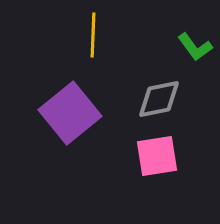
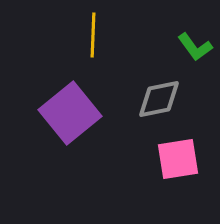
pink square: moved 21 px right, 3 px down
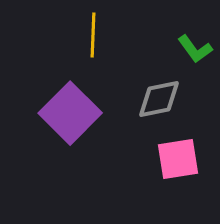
green L-shape: moved 2 px down
purple square: rotated 6 degrees counterclockwise
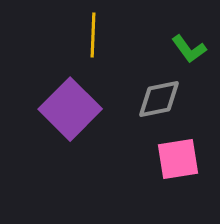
green L-shape: moved 6 px left
purple square: moved 4 px up
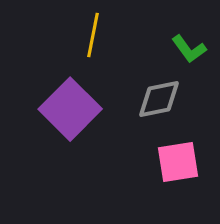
yellow line: rotated 9 degrees clockwise
pink square: moved 3 px down
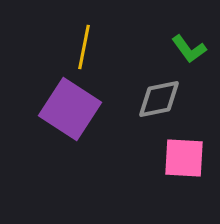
yellow line: moved 9 px left, 12 px down
purple square: rotated 12 degrees counterclockwise
pink square: moved 6 px right, 4 px up; rotated 12 degrees clockwise
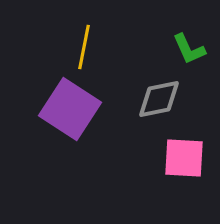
green L-shape: rotated 12 degrees clockwise
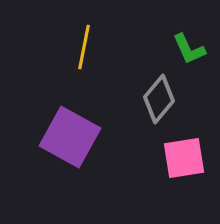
gray diamond: rotated 39 degrees counterclockwise
purple square: moved 28 px down; rotated 4 degrees counterclockwise
pink square: rotated 12 degrees counterclockwise
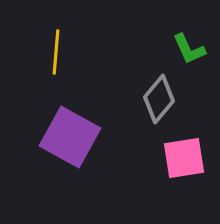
yellow line: moved 28 px left, 5 px down; rotated 6 degrees counterclockwise
